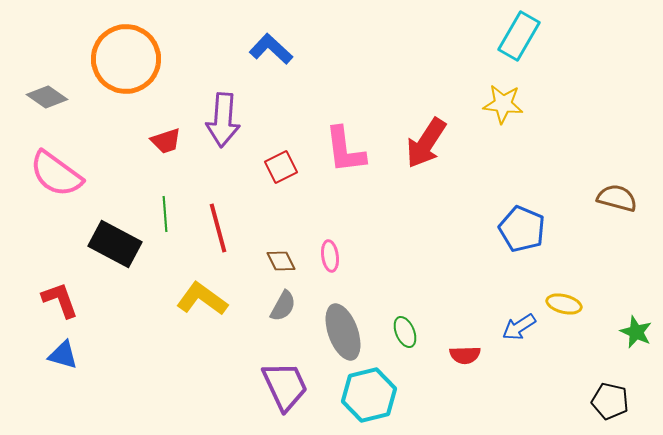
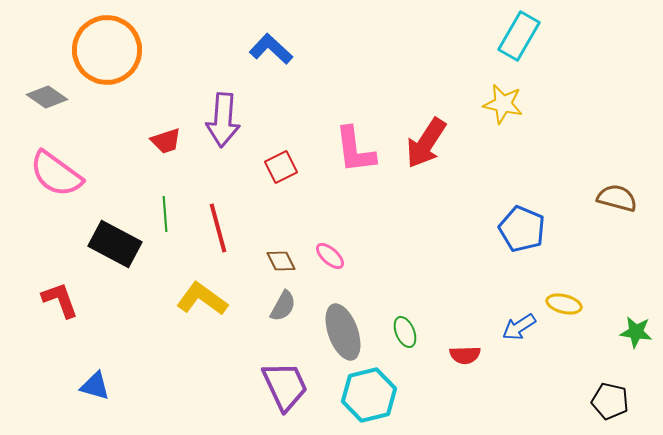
orange circle: moved 19 px left, 9 px up
yellow star: rotated 6 degrees clockwise
pink L-shape: moved 10 px right
pink ellipse: rotated 40 degrees counterclockwise
green star: rotated 16 degrees counterclockwise
blue triangle: moved 32 px right, 31 px down
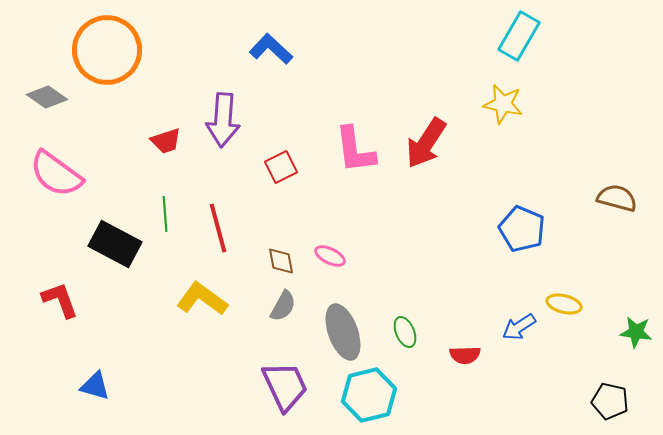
pink ellipse: rotated 16 degrees counterclockwise
brown diamond: rotated 16 degrees clockwise
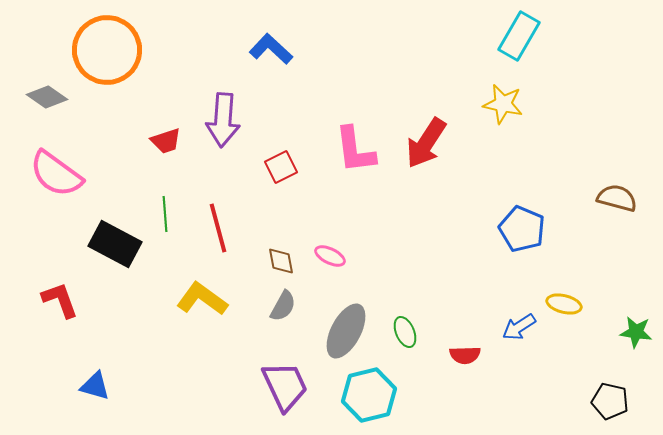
gray ellipse: moved 3 px right, 1 px up; rotated 48 degrees clockwise
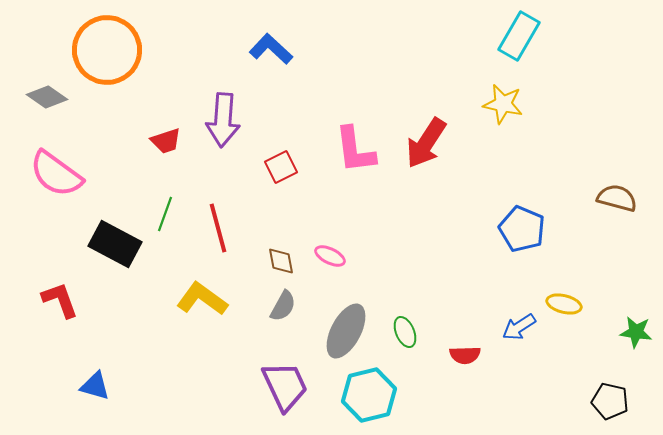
green line: rotated 24 degrees clockwise
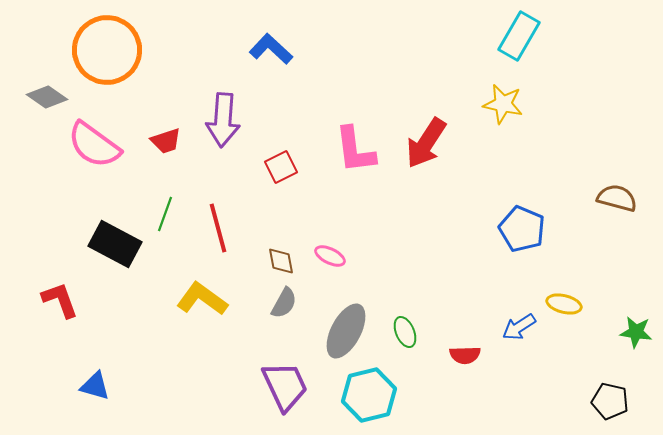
pink semicircle: moved 38 px right, 29 px up
gray semicircle: moved 1 px right, 3 px up
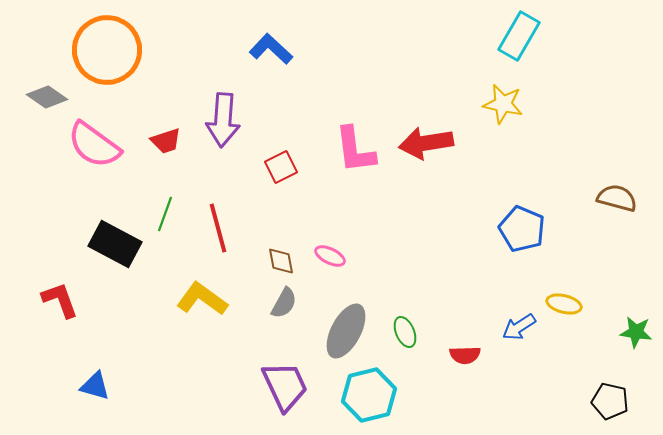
red arrow: rotated 48 degrees clockwise
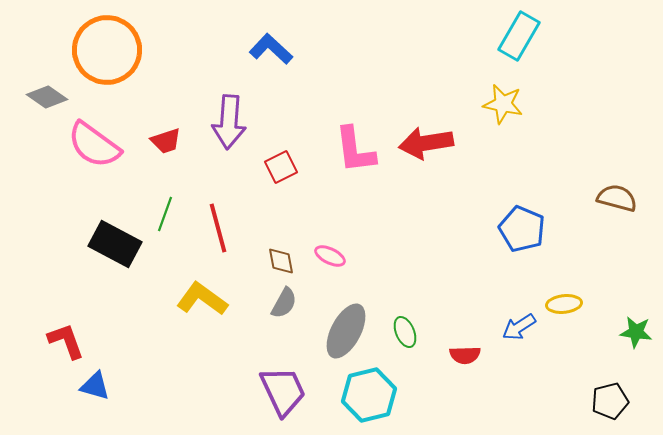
purple arrow: moved 6 px right, 2 px down
red L-shape: moved 6 px right, 41 px down
yellow ellipse: rotated 20 degrees counterclockwise
purple trapezoid: moved 2 px left, 5 px down
black pentagon: rotated 27 degrees counterclockwise
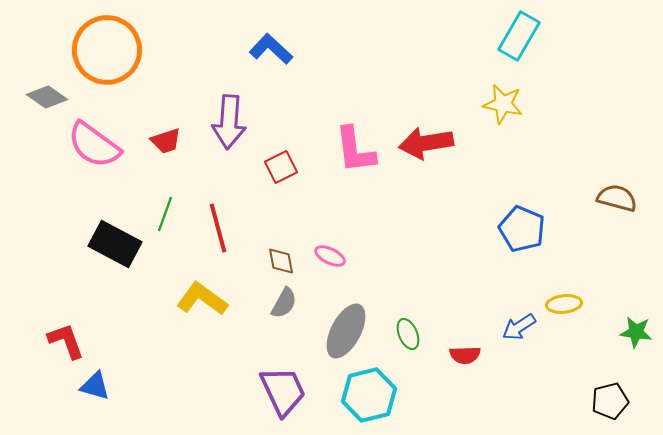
green ellipse: moved 3 px right, 2 px down
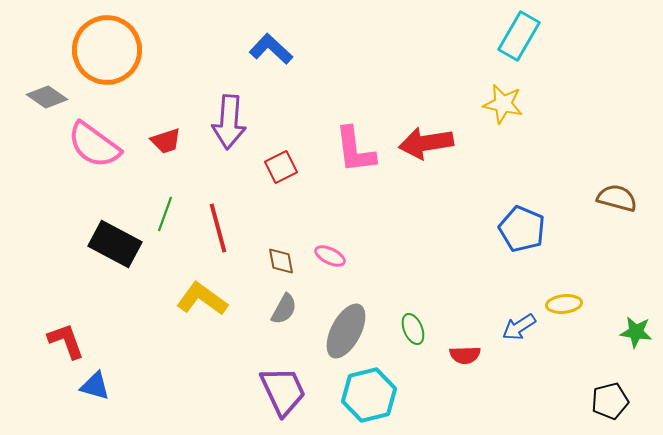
gray semicircle: moved 6 px down
green ellipse: moved 5 px right, 5 px up
